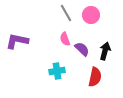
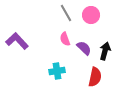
purple L-shape: rotated 35 degrees clockwise
purple semicircle: moved 2 px right, 1 px up
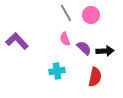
black arrow: rotated 72 degrees clockwise
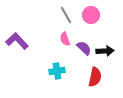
gray line: moved 2 px down
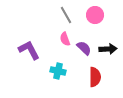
pink circle: moved 4 px right
purple L-shape: moved 12 px right, 9 px down; rotated 15 degrees clockwise
black arrow: moved 3 px right, 2 px up
cyan cross: moved 1 px right; rotated 21 degrees clockwise
red semicircle: rotated 12 degrees counterclockwise
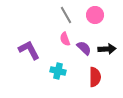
black arrow: moved 1 px left
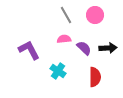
pink semicircle: moved 1 px left; rotated 104 degrees clockwise
black arrow: moved 1 px right, 1 px up
cyan cross: rotated 21 degrees clockwise
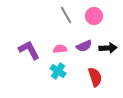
pink circle: moved 1 px left, 1 px down
pink semicircle: moved 4 px left, 10 px down
purple semicircle: moved 2 px up; rotated 112 degrees clockwise
red semicircle: rotated 18 degrees counterclockwise
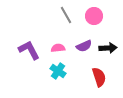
pink semicircle: moved 2 px left, 1 px up
red semicircle: moved 4 px right
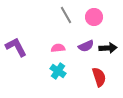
pink circle: moved 1 px down
purple semicircle: moved 2 px right
purple L-shape: moved 13 px left, 3 px up
